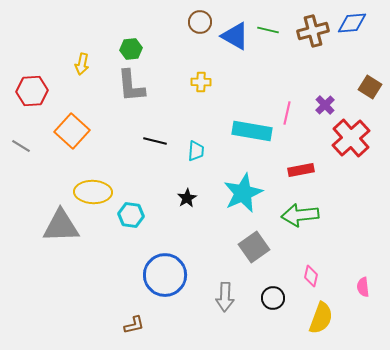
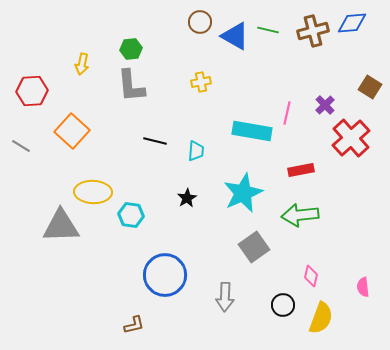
yellow cross: rotated 12 degrees counterclockwise
black circle: moved 10 px right, 7 px down
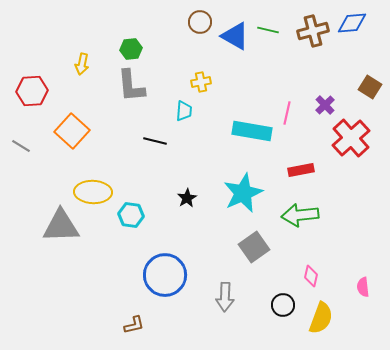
cyan trapezoid: moved 12 px left, 40 px up
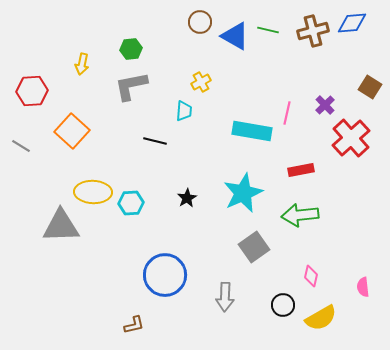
yellow cross: rotated 18 degrees counterclockwise
gray L-shape: rotated 84 degrees clockwise
cyan hexagon: moved 12 px up; rotated 10 degrees counterclockwise
yellow semicircle: rotated 40 degrees clockwise
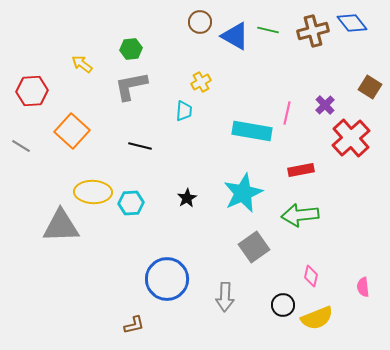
blue diamond: rotated 56 degrees clockwise
yellow arrow: rotated 115 degrees clockwise
black line: moved 15 px left, 5 px down
blue circle: moved 2 px right, 4 px down
yellow semicircle: moved 4 px left; rotated 8 degrees clockwise
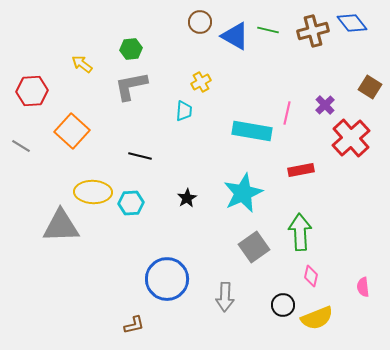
black line: moved 10 px down
green arrow: moved 17 px down; rotated 93 degrees clockwise
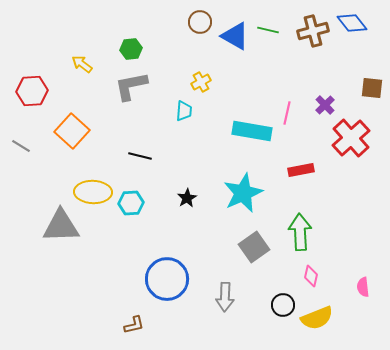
brown square: moved 2 px right, 1 px down; rotated 25 degrees counterclockwise
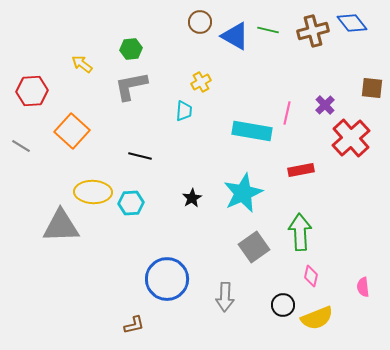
black star: moved 5 px right
